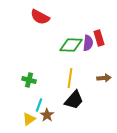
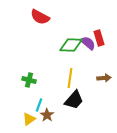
purple semicircle: rotated 56 degrees counterclockwise
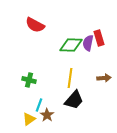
red semicircle: moved 5 px left, 8 px down
purple semicircle: rotated 119 degrees counterclockwise
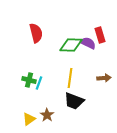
red semicircle: moved 1 px right, 8 px down; rotated 132 degrees counterclockwise
red rectangle: moved 1 px right, 3 px up
purple semicircle: rotated 105 degrees clockwise
black trapezoid: moved 1 px down; rotated 70 degrees clockwise
cyan line: moved 22 px up
